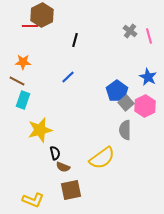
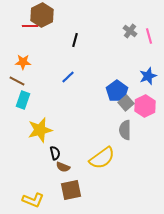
blue star: moved 1 px up; rotated 24 degrees clockwise
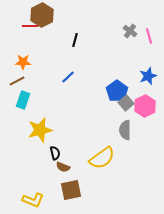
brown line: rotated 56 degrees counterclockwise
